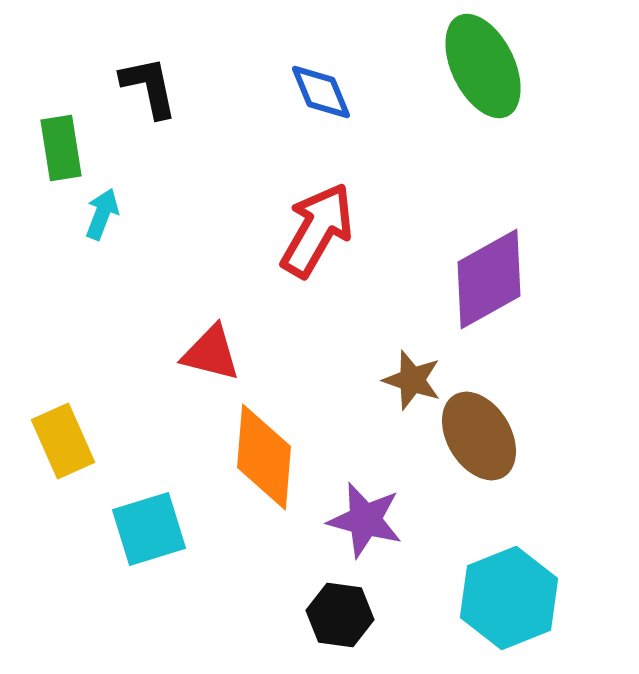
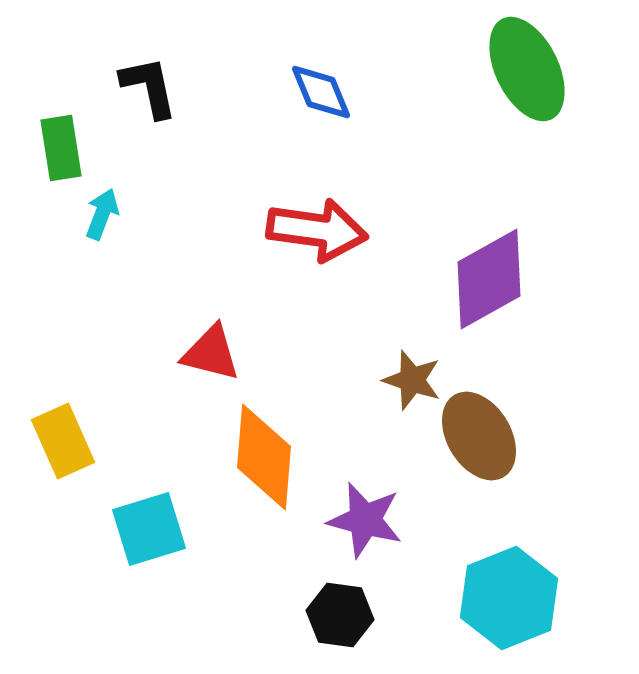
green ellipse: moved 44 px right, 3 px down
red arrow: rotated 68 degrees clockwise
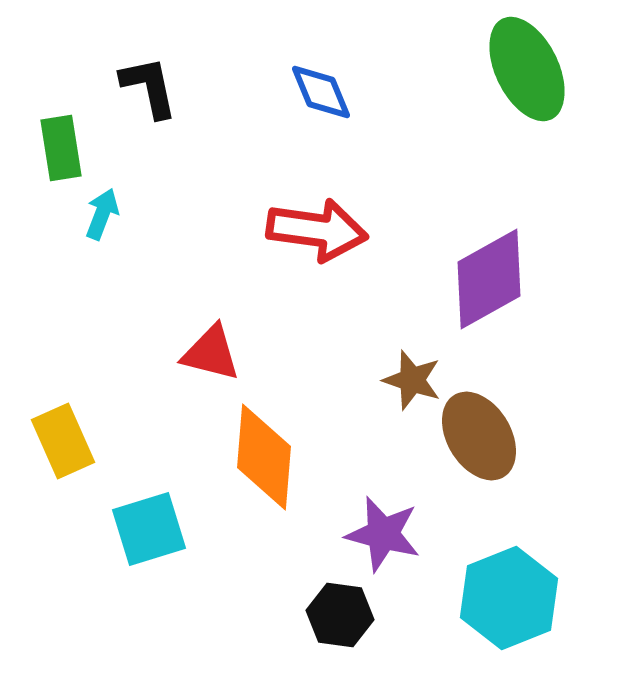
purple star: moved 18 px right, 14 px down
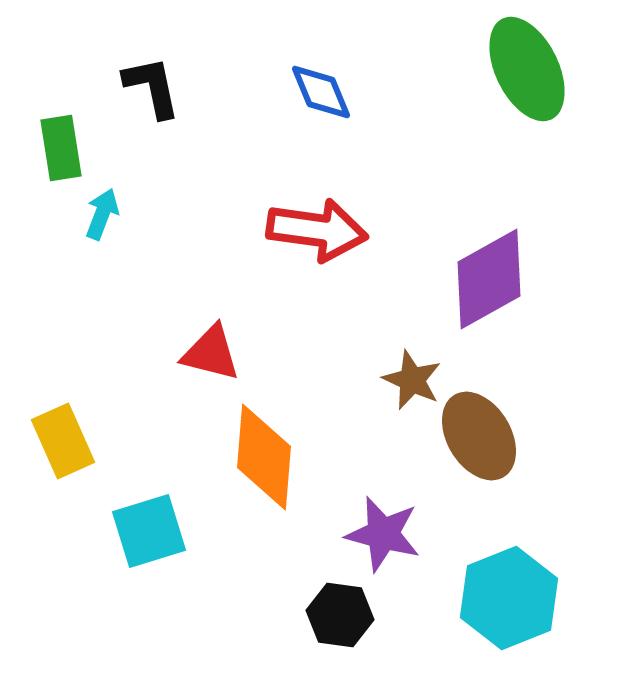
black L-shape: moved 3 px right
brown star: rotated 6 degrees clockwise
cyan square: moved 2 px down
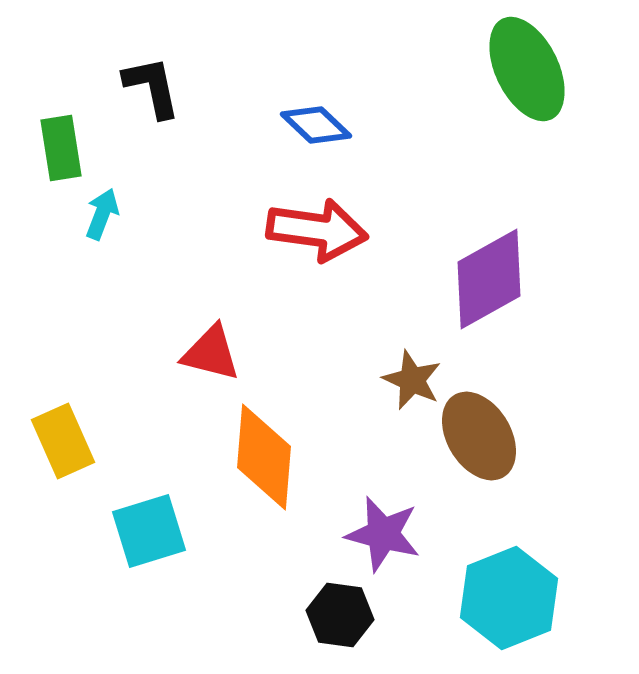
blue diamond: moved 5 px left, 33 px down; rotated 24 degrees counterclockwise
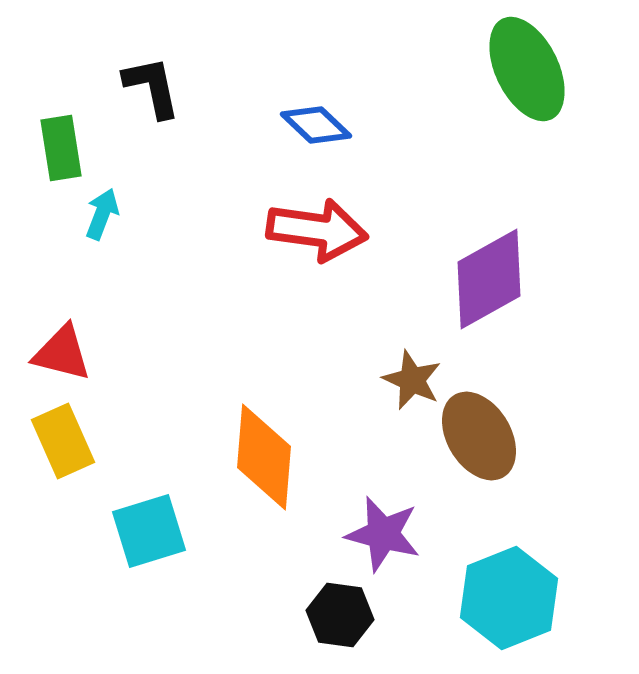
red triangle: moved 149 px left
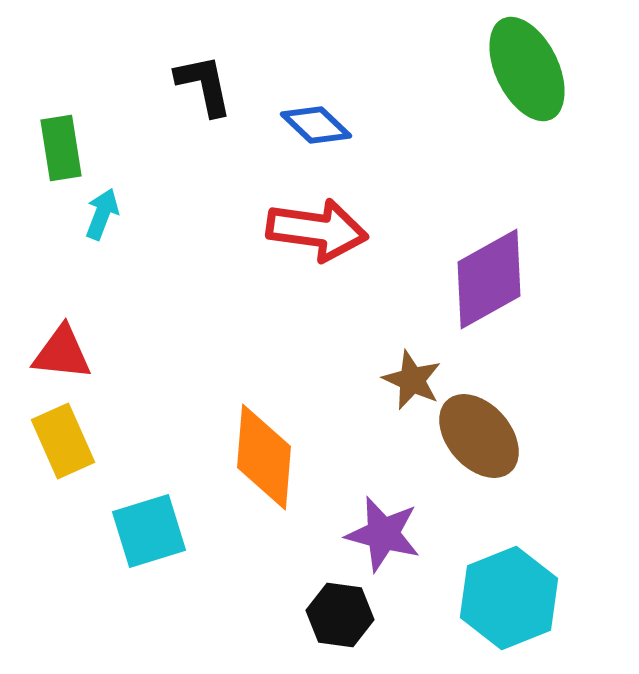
black L-shape: moved 52 px right, 2 px up
red triangle: rotated 8 degrees counterclockwise
brown ellipse: rotated 10 degrees counterclockwise
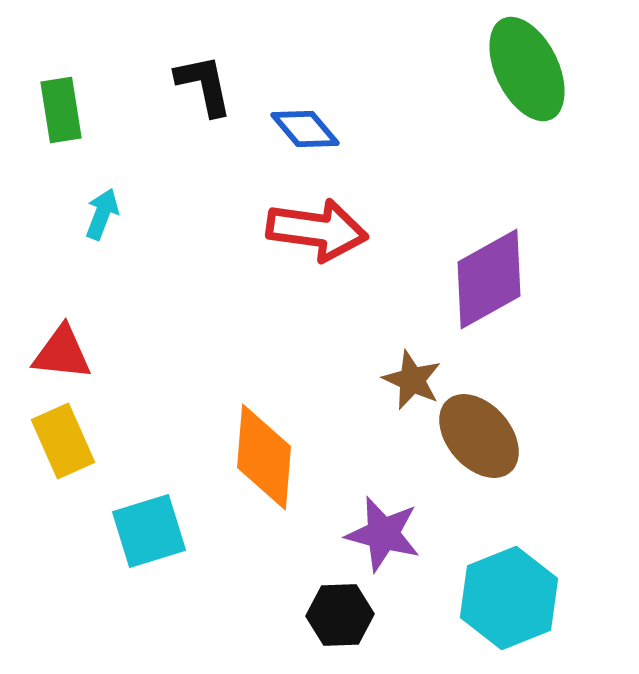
blue diamond: moved 11 px left, 4 px down; rotated 6 degrees clockwise
green rectangle: moved 38 px up
black hexagon: rotated 10 degrees counterclockwise
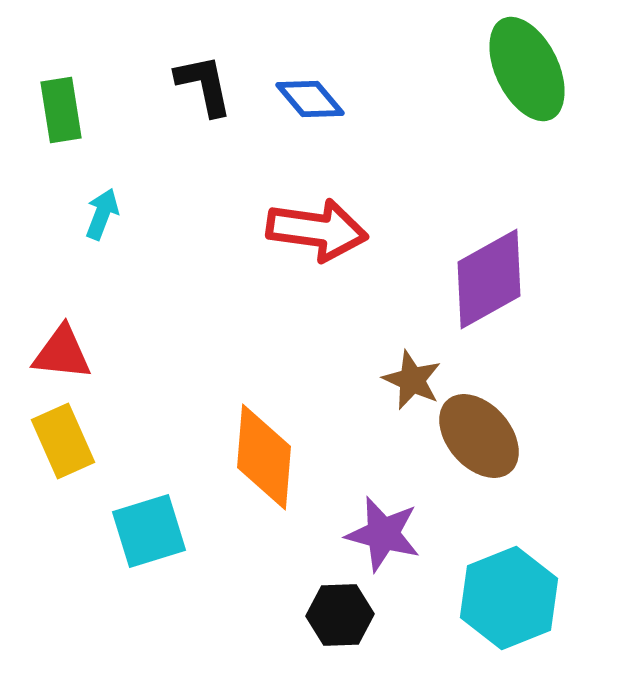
blue diamond: moved 5 px right, 30 px up
